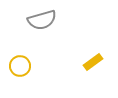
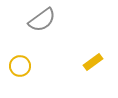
gray semicircle: rotated 20 degrees counterclockwise
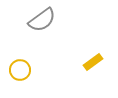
yellow circle: moved 4 px down
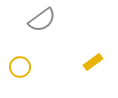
yellow circle: moved 3 px up
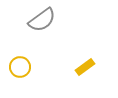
yellow rectangle: moved 8 px left, 5 px down
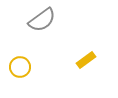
yellow rectangle: moved 1 px right, 7 px up
